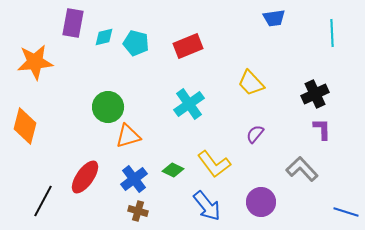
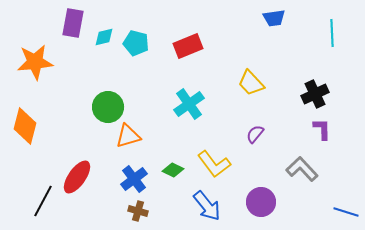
red ellipse: moved 8 px left
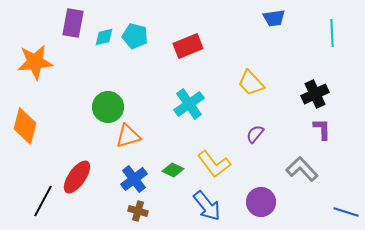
cyan pentagon: moved 1 px left, 7 px up
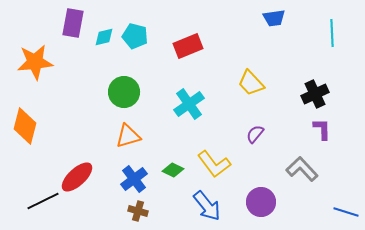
green circle: moved 16 px right, 15 px up
red ellipse: rotated 12 degrees clockwise
black line: rotated 36 degrees clockwise
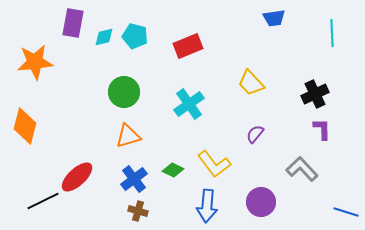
blue arrow: rotated 44 degrees clockwise
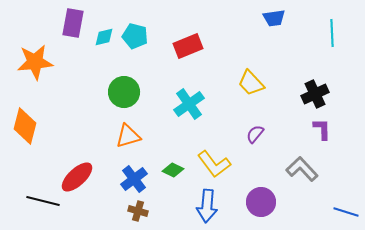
black line: rotated 40 degrees clockwise
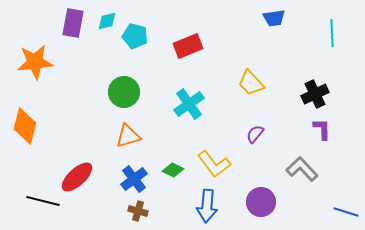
cyan diamond: moved 3 px right, 16 px up
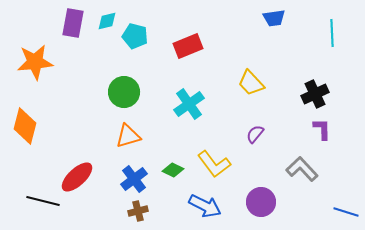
blue arrow: moved 2 px left; rotated 68 degrees counterclockwise
brown cross: rotated 30 degrees counterclockwise
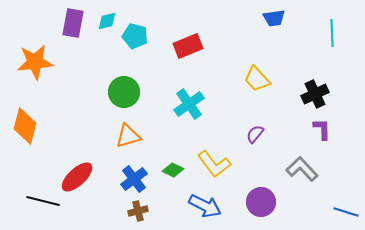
yellow trapezoid: moved 6 px right, 4 px up
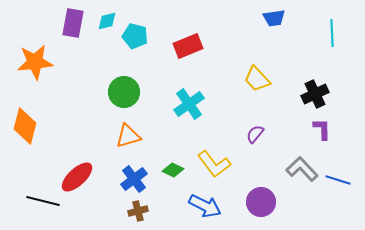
blue line: moved 8 px left, 32 px up
